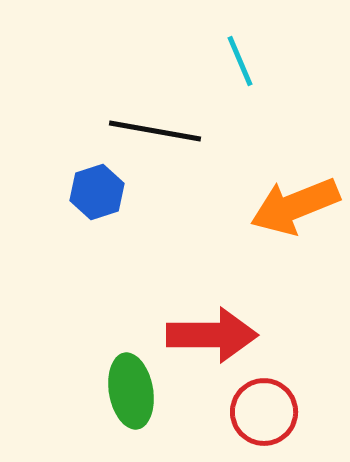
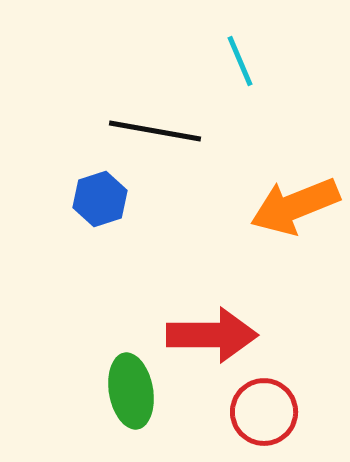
blue hexagon: moved 3 px right, 7 px down
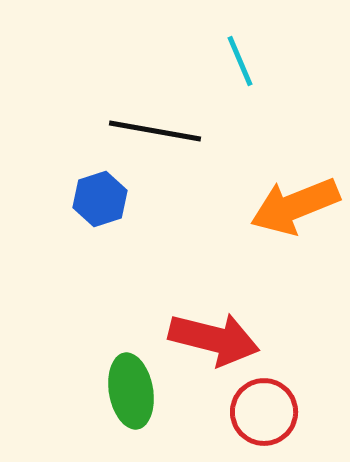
red arrow: moved 2 px right, 4 px down; rotated 14 degrees clockwise
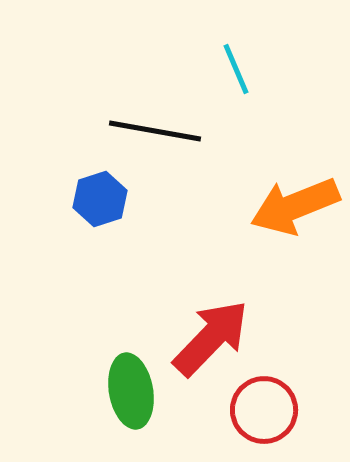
cyan line: moved 4 px left, 8 px down
red arrow: moved 3 px left, 1 px up; rotated 60 degrees counterclockwise
red circle: moved 2 px up
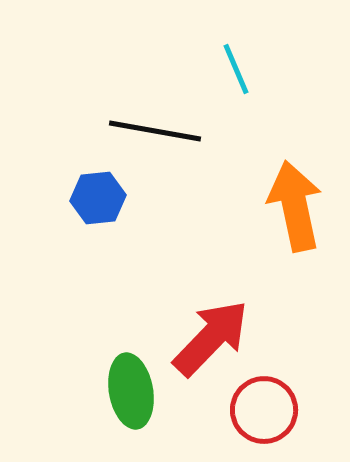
blue hexagon: moved 2 px left, 1 px up; rotated 12 degrees clockwise
orange arrow: rotated 100 degrees clockwise
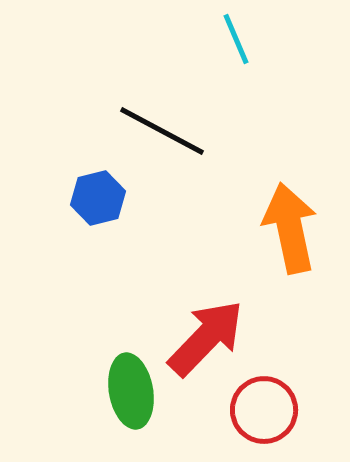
cyan line: moved 30 px up
black line: moved 7 px right; rotated 18 degrees clockwise
blue hexagon: rotated 8 degrees counterclockwise
orange arrow: moved 5 px left, 22 px down
red arrow: moved 5 px left
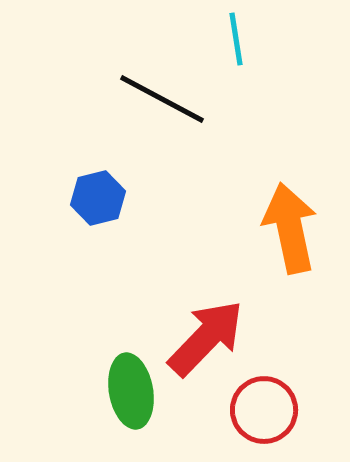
cyan line: rotated 14 degrees clockwise
black line: moved 32 px up
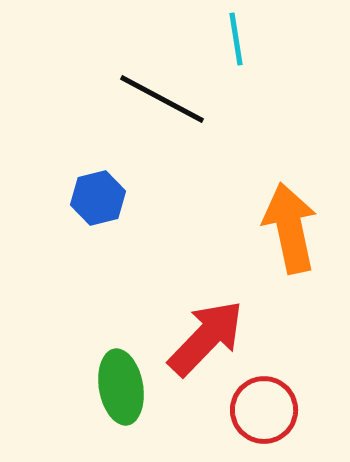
green ellipse: moved 10 px left, 4 px up
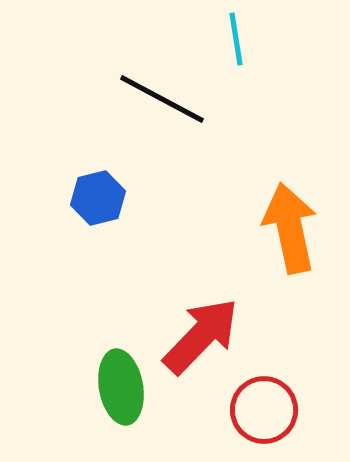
red arrow: moved 5 px left, 2 px up
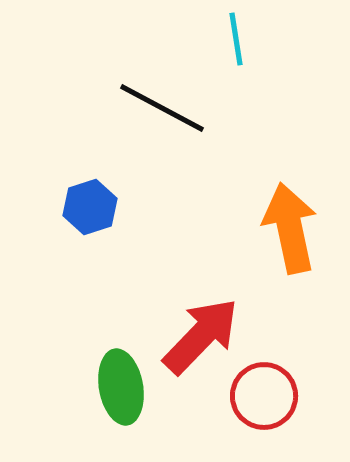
black line: moved 9 px down
blue hexagon: moved 8 px left, 9 px down; rotated 4 degrees counterclockwise
red circle: moved 14 px up
